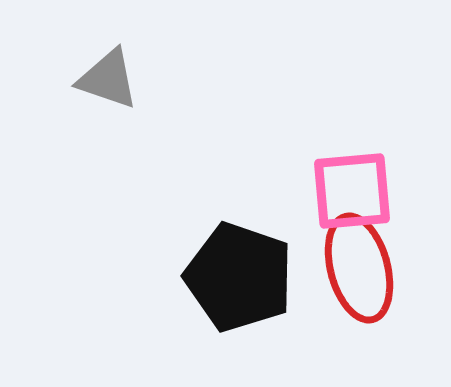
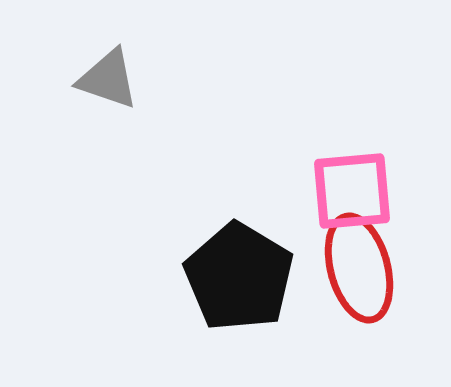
black pentagon: rotated 12 degrees clockwise
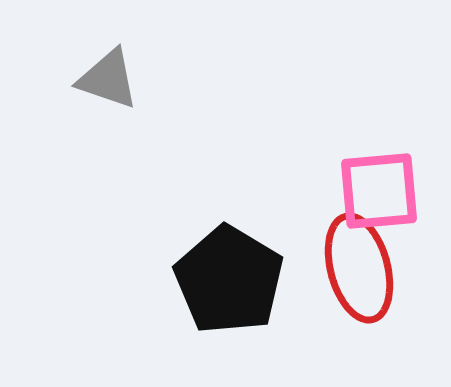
pink square: moved 27 px right
black pentagon: moved 10 px left, 3 px down
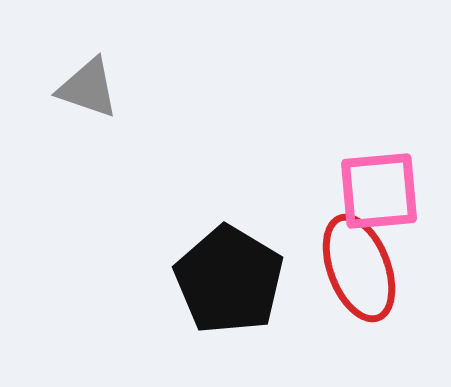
gray triangle: moved 20 px left, 9 px down
red ellipse: rotated 6 degrees counterclockwise
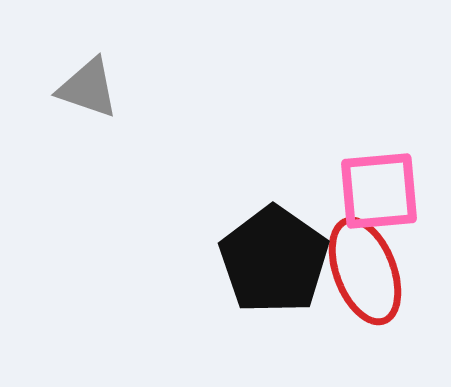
red ellipse: moved 6 px right, 3 px down
black pentagon: moved 45 px right, 20 px up; rotated 4 degrees clockwise
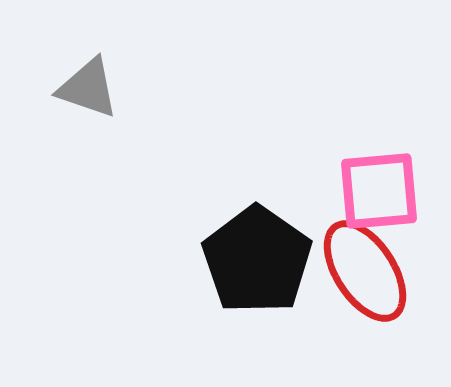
black pentagon: moved 17 px left
red ellipse: rotated 12 degrees counterclockwise
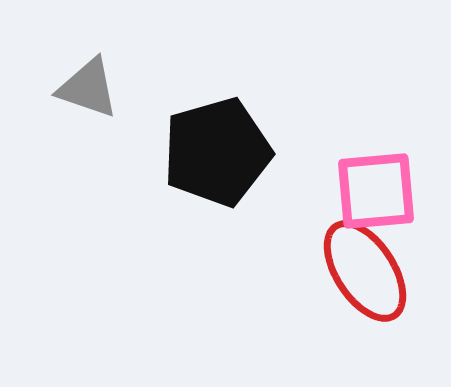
pink square: moved 3 px left
black pentagon: moved 40 px left, 108 px up; rotated 21 degrees clockwise
